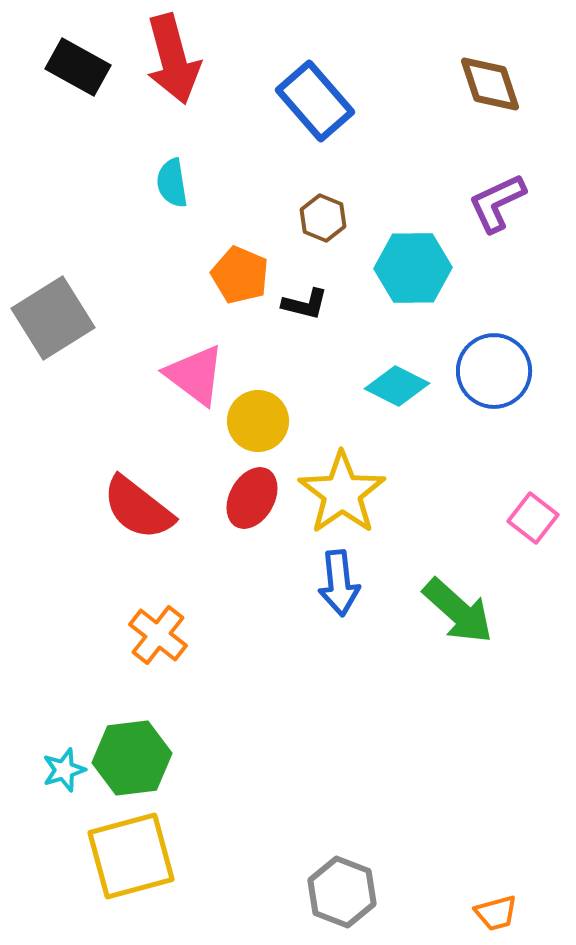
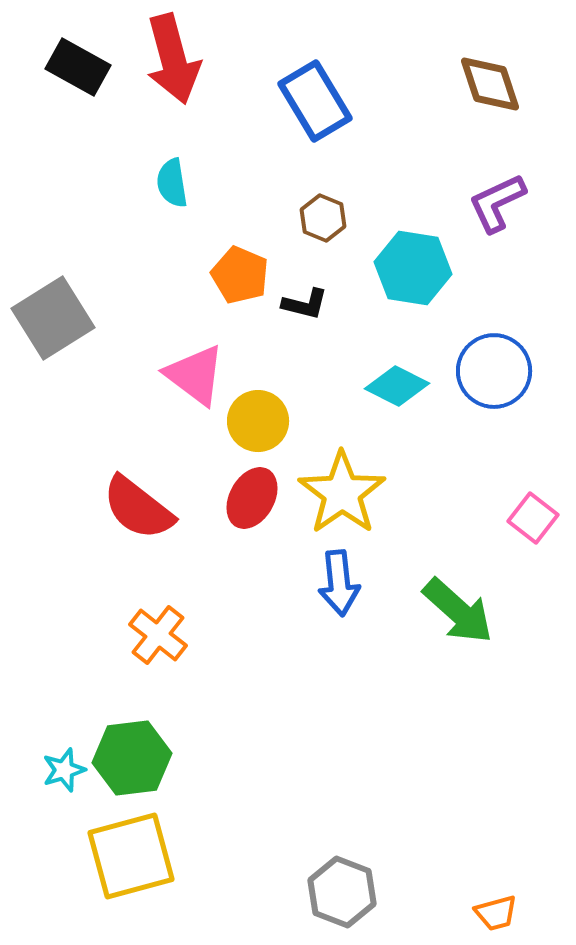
blue rectangle: rotated 10 degrees clockwise
cyan hexagon: rotated 10 degrees clockwise
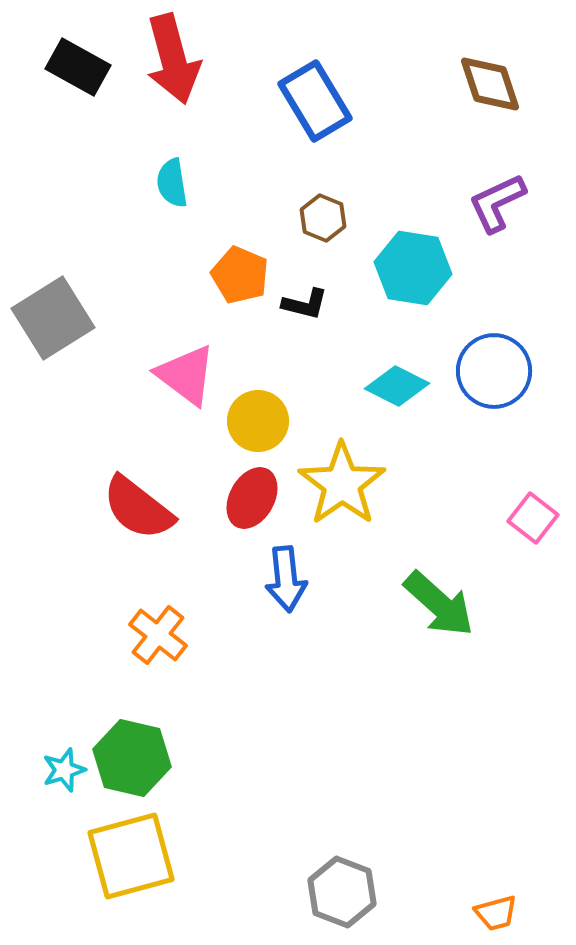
pink triangle: moved 9 px left
yellow star: moved 9 px up
blue arrow: moved 53 px left, 4 px up
green arrow: moved 19 px left, 7 px up
green hexagon: rotated 20 degrees clockwise
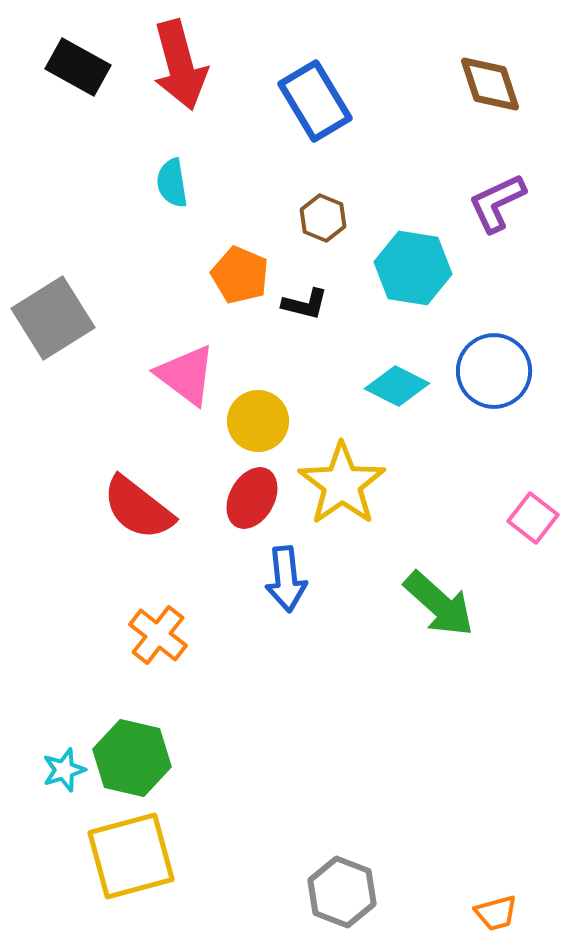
red arrow: moved 7 px right, 6 px down
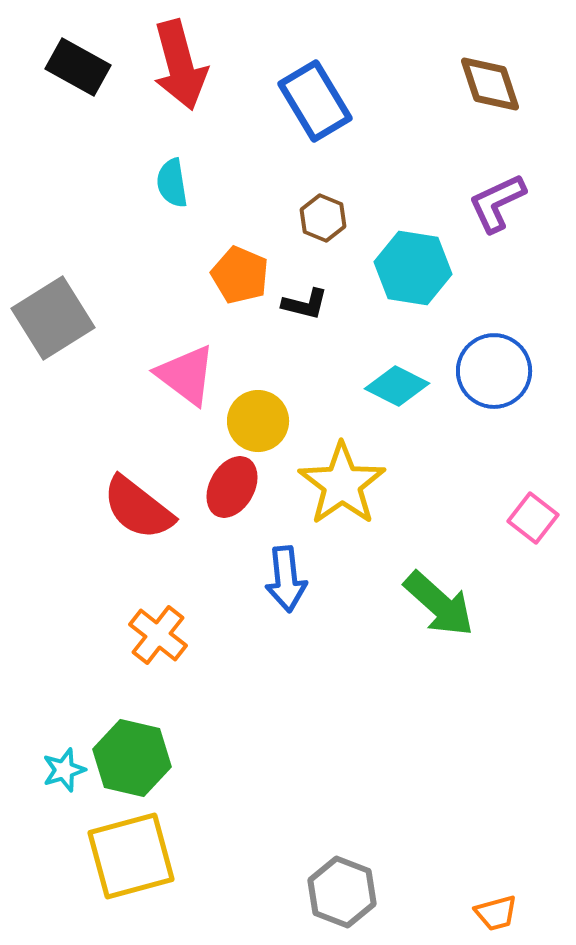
red ellipse: moved 20 px left, 11 px up
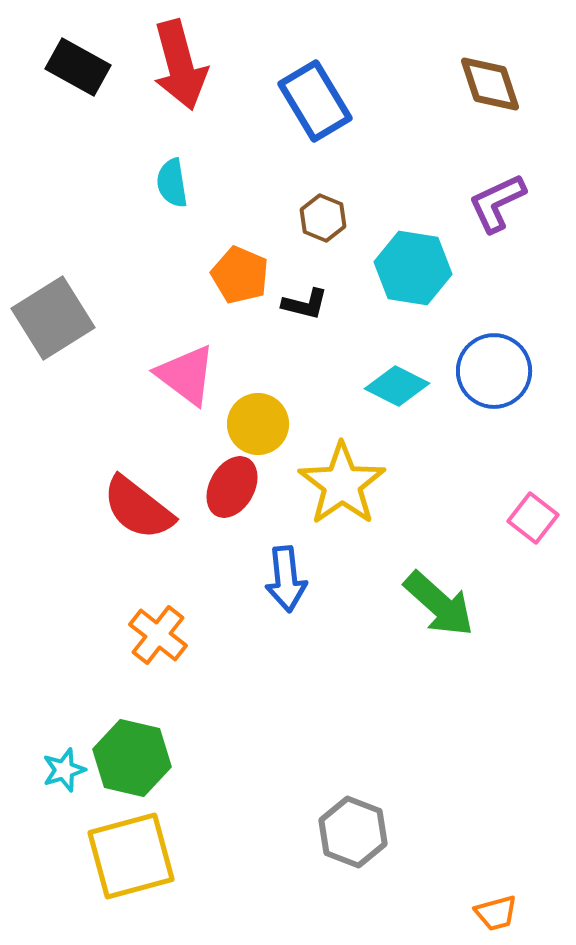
yellow circle: moved 3 px down
gray hexagon: moved 11 px right, 60 px up
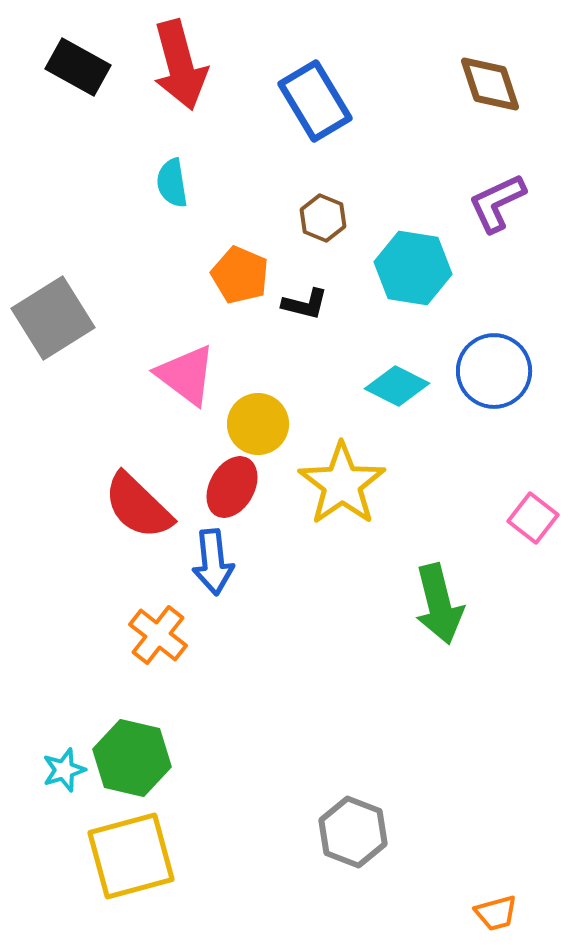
red semicircle: moved 2 px up; rotated 6 degrees clockwise
blue arrow: moved 73 px left, 17 px up
green arrow: rotated 34 degrees clockwise
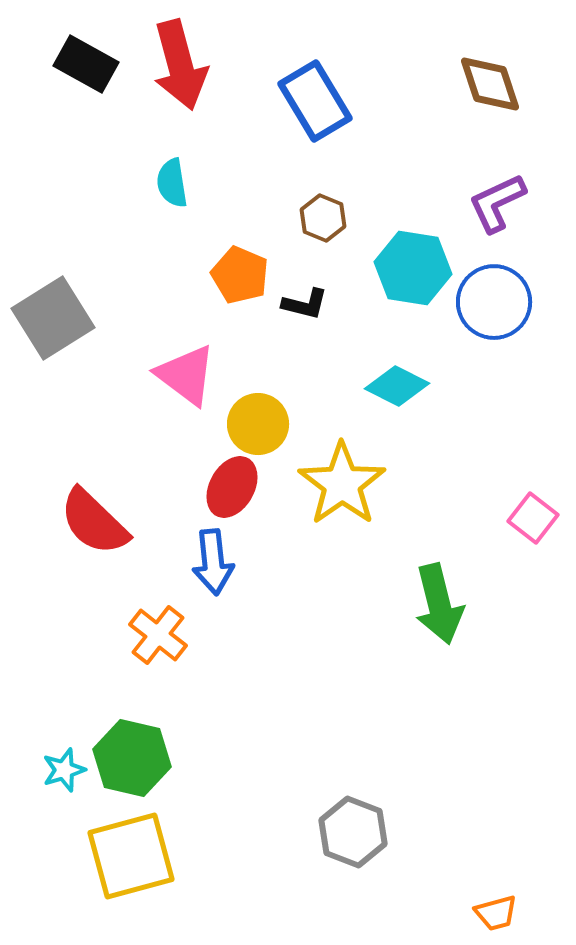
black rectangle: moved 8 px right, 3 px up
blue circle: moved 69 px up
red semicircle: moved 44 px left, 16 px down
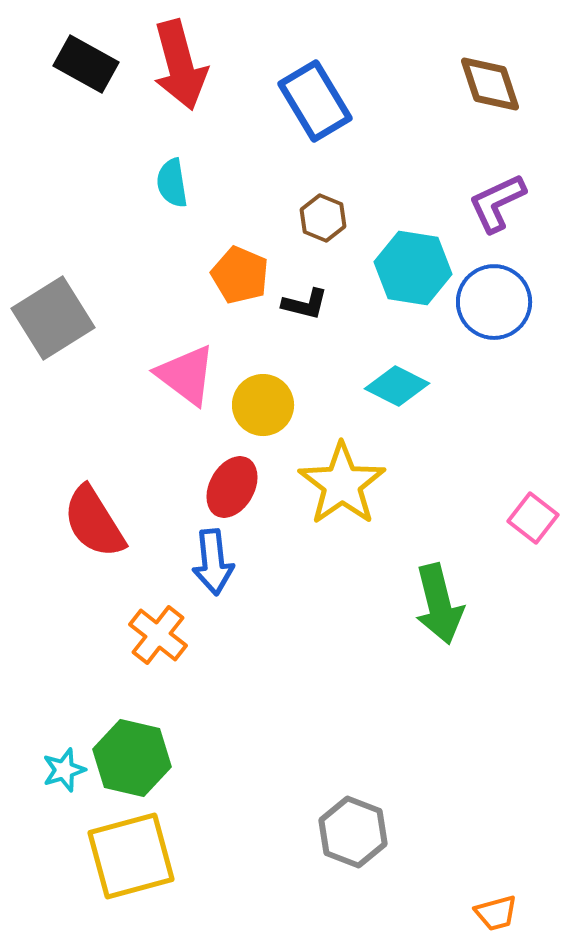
yellow circle: moved 5 px right, 19 px up
red semicircle: rotated 14 degrees clockwise
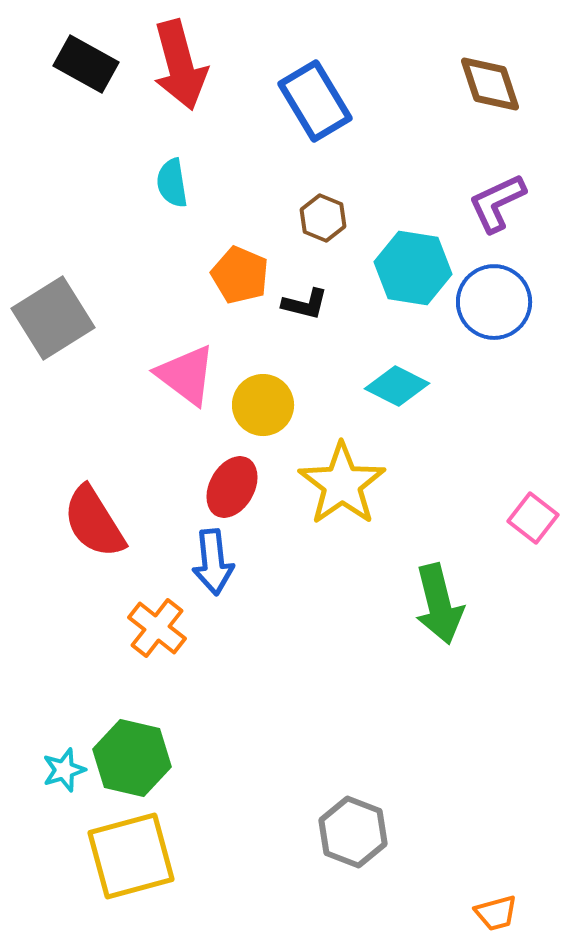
orange cross: moved 1 px left, 7 px up
